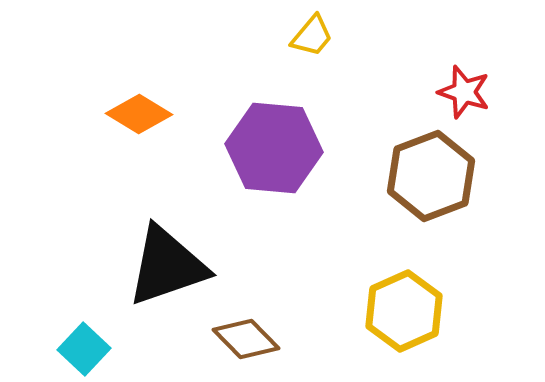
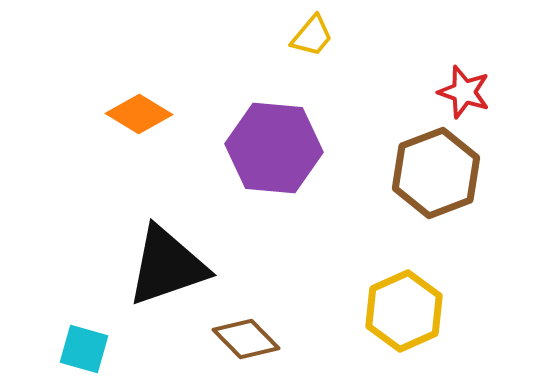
brown hexagon: moved 5 px right, 3 px up
cyan square: rotated 27 degrees counterclockwise
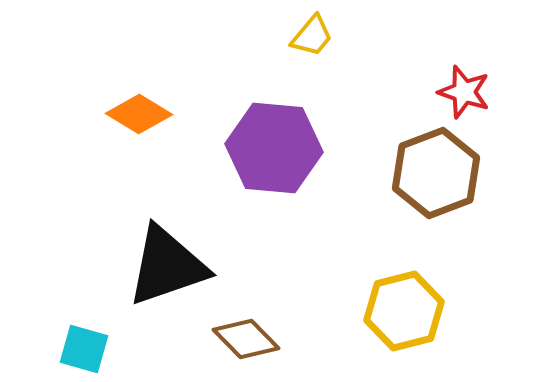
yellow hexagon: rotated 10 degrees clockwise
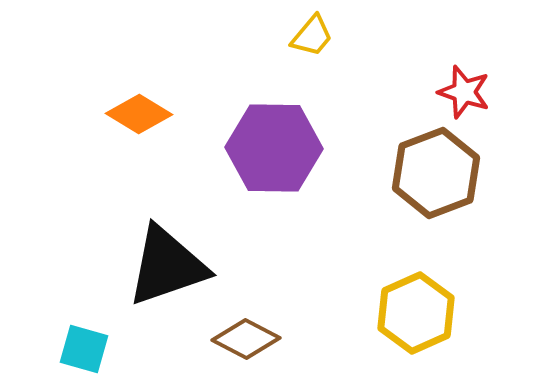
purple hexagon: rotated 4 degrees counterclockwise
yellow hexagon: moved 12 px right, 2 px down; rotated 10 degrees counterclockwise
brown diamond: rotated 18 degrees counterclockwise
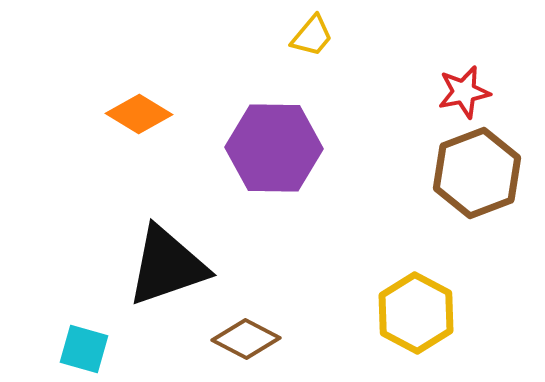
red star: rotated 30 degrees counterclockwise
brown hexagon: moved 41 px right
yellow hexagon: rotated 8 degrees counterclockwise
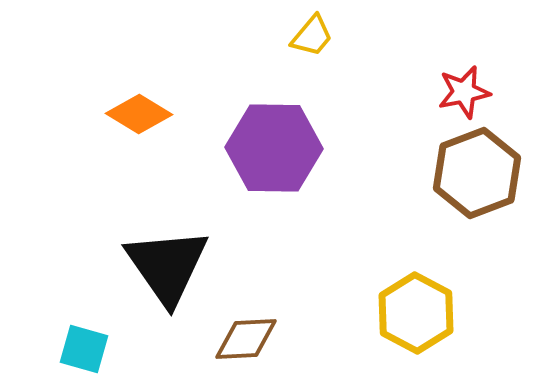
black triangle: rotated 46 degrees counterclockwise
brown diamond: rotated 30 degrees counterclockwise
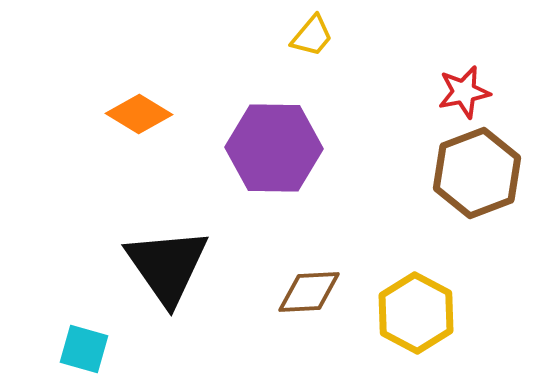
brown diamond: moved 63 px right, 47 px up
